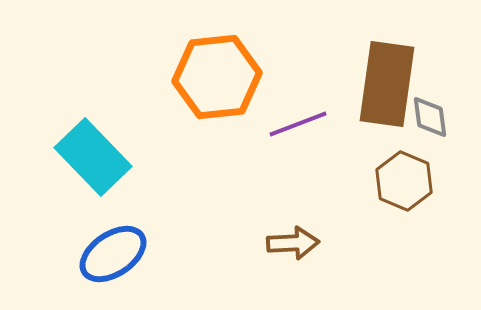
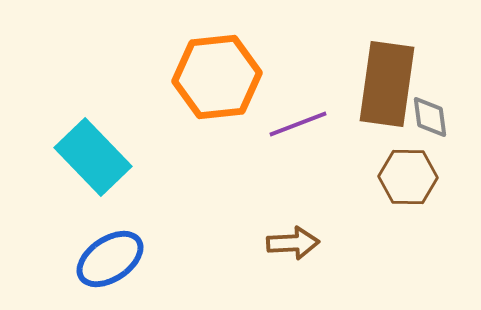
brown hexagon: moved 4 px right, 4 px up; rotated 22 degrees counterclockwise
blue ellipse: moved 3 px left, 5 px down
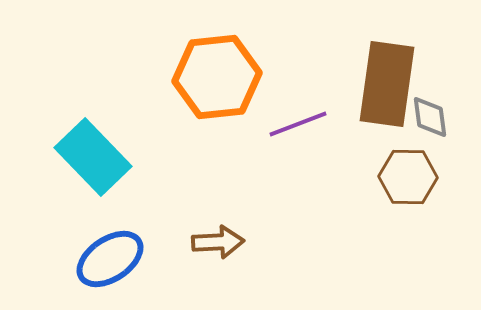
brown arrow: moved 75 px left, 1 px up
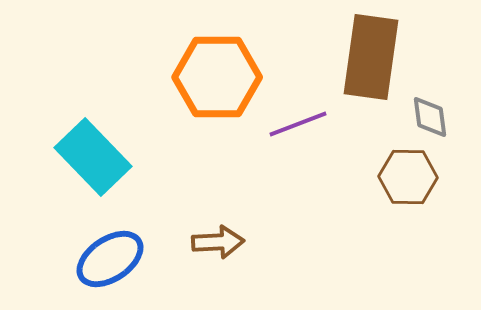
orange hexagon: rotated 6 degrees clockwise
brown rectangle: moved 16 px left, 27 px up
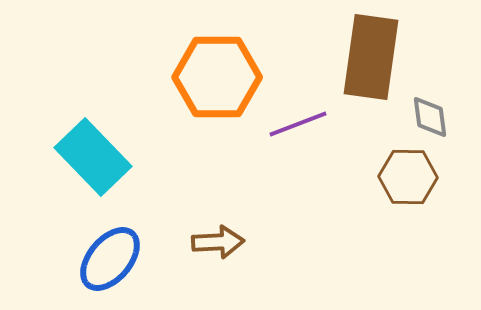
blue ellipse: rotated 16 degrees counterclockwise
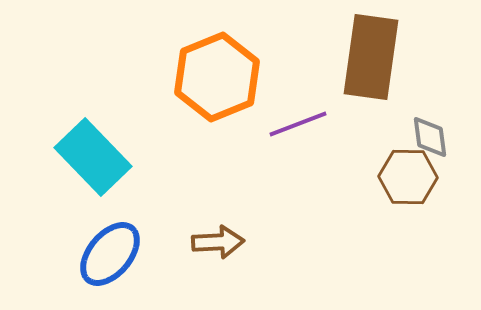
orange hexagon: rotated 22 degrees counterclockwise
gray diamond: moved 20 px down
blue ellipse: moved 5 px up
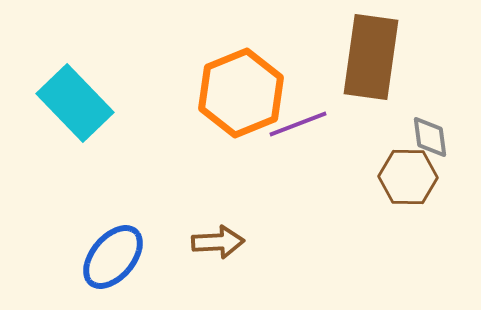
orange hexagon: moved 24 px right, 16 px down
cyan rectangle: moved 18 px left, 54 px up
blue ellipse: moved 3 px right, 3 px down
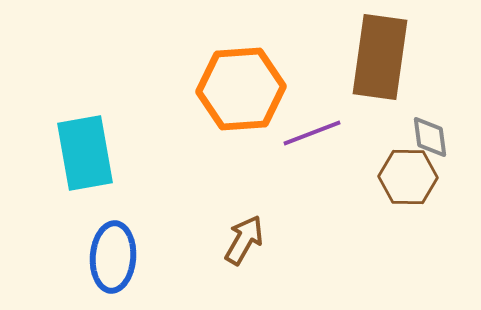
brown rectangle: moved 9 px right
orange hexagon: moved 4 px up; rotated 18 degrees clockwise
cyan rectangle: moved 10 px right, 50 px down; rotated 34 degrees clockwise
purple line: moved 14 px right, 9 px down
brown arrow: moved 26 px right, 2 px up; rotated 57 degrees counterclockwise
blue ellipse: rotated 36 degrees counterclockwise
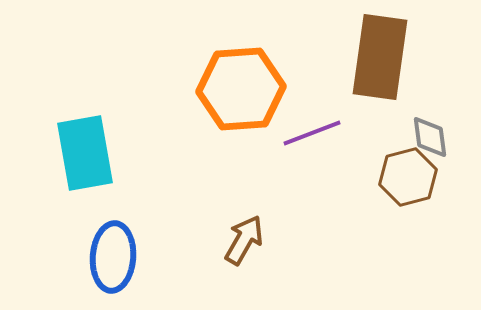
brown hexagon: rotated 16 degrees counterclockwise
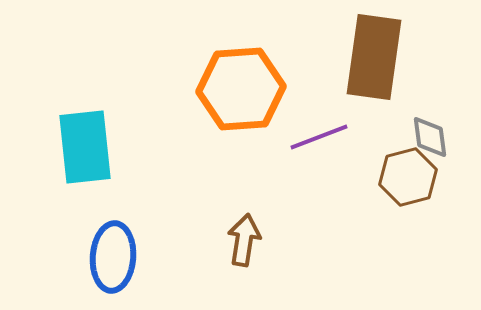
brown rectangle: moved 6 px left
purple line: moved 7 px right, 4 px down
cyan rectangle: moved 6 px up; rotated 4 degrees clockwise
brown arrow: rotated 21 degrees counterclockwise
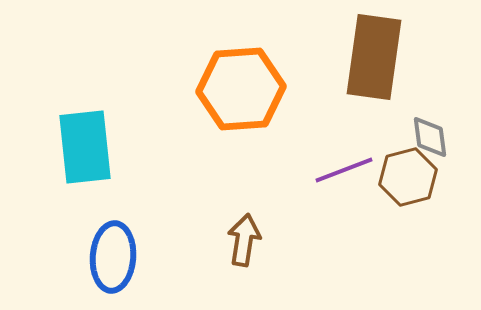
purple line: moved 25 px right, 33 px down
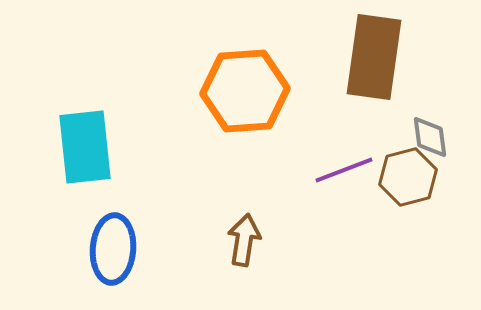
orange hexagon: moved 4 px right, 2 px down
blue ellipse: moved 8 px up
